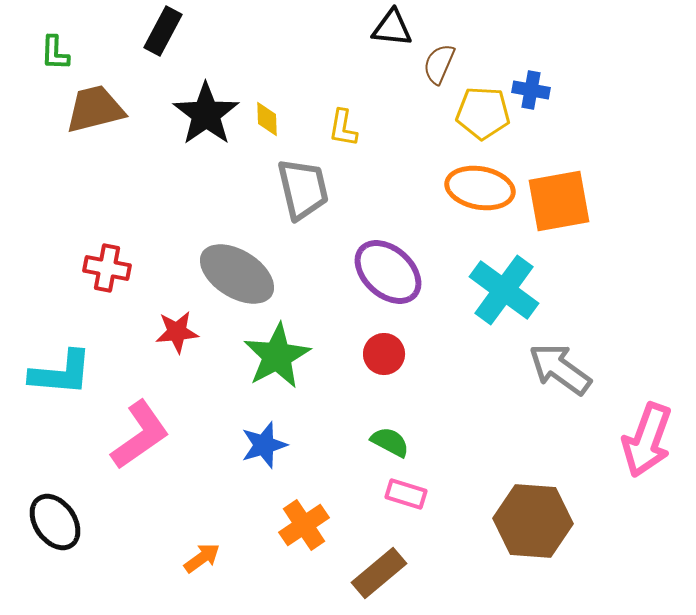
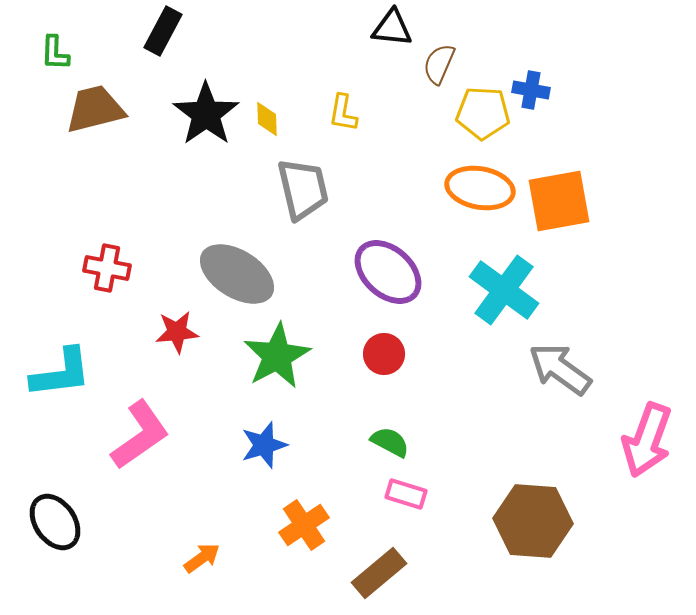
yellow L-shape: moved 15 px up
cyan L-shape: rotated 12 degrees counterclockwise
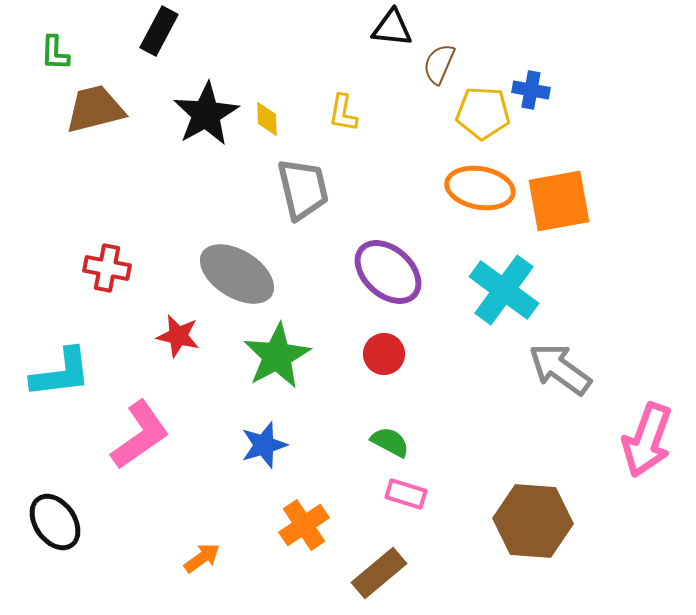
black rectangle: moved 4 px left
black star: rotated 6 degrees clockwise
red star: moved 1 px right, 4 px down; rotated 18 degrees clockwise
